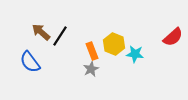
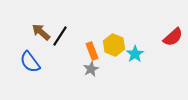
yellow hexagon: moved 1 px down
cyan star: rotated 30 degrees clockwise
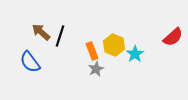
black line: rotated 15 degrees counterclockwise
gray star: moved 5 px right
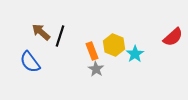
gray star: rotated 14 degrees counterclockwise
